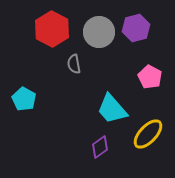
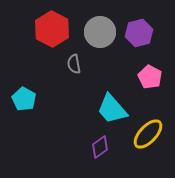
purple hexagon: moved 3 px right, 5 px down
gray circle: moved 1 px right
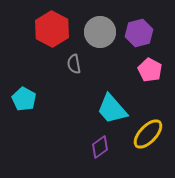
pink pentagon: moved 7 px up
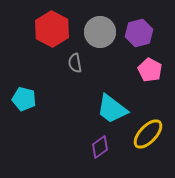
gray semicircle: moved 1 px right, 1 px up
cyan pentagon: rotated 15 degrees counterclockwise
cyan trapezoid: rotated 12 degrees counterclockwise
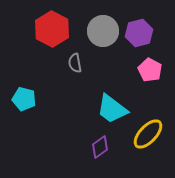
gray circle: moved 3 px right, 1 px up
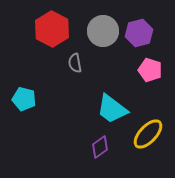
pink pentagon: rotated 10 degrees counterclockwise
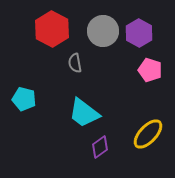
purple hexagon: rotated 16 degrees counterclockwise
cyan trapezoid: moved 28 px left, 4 px down
